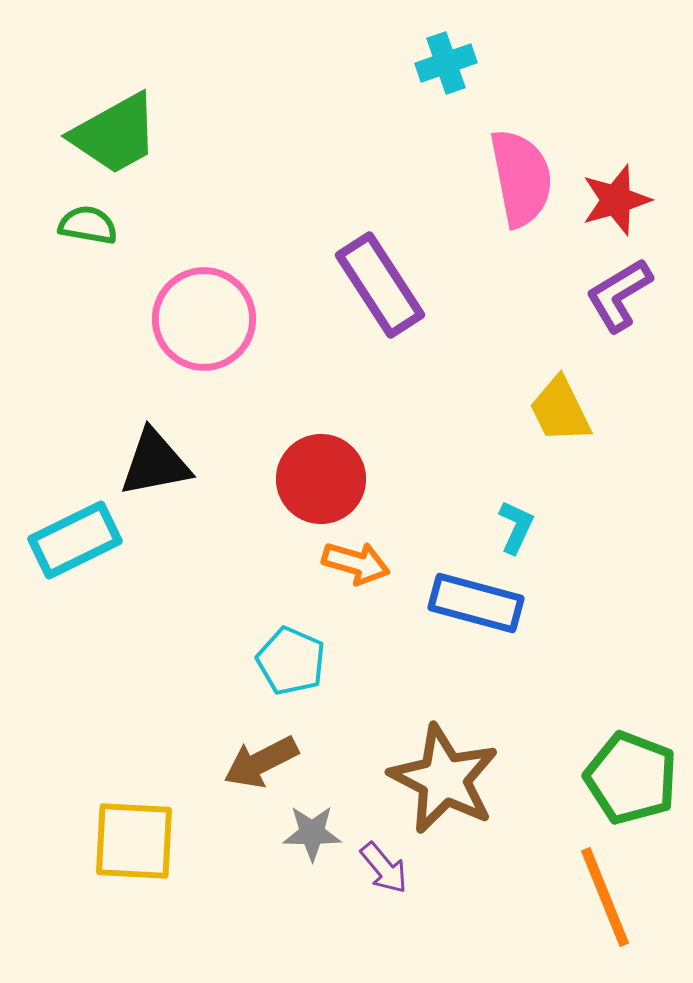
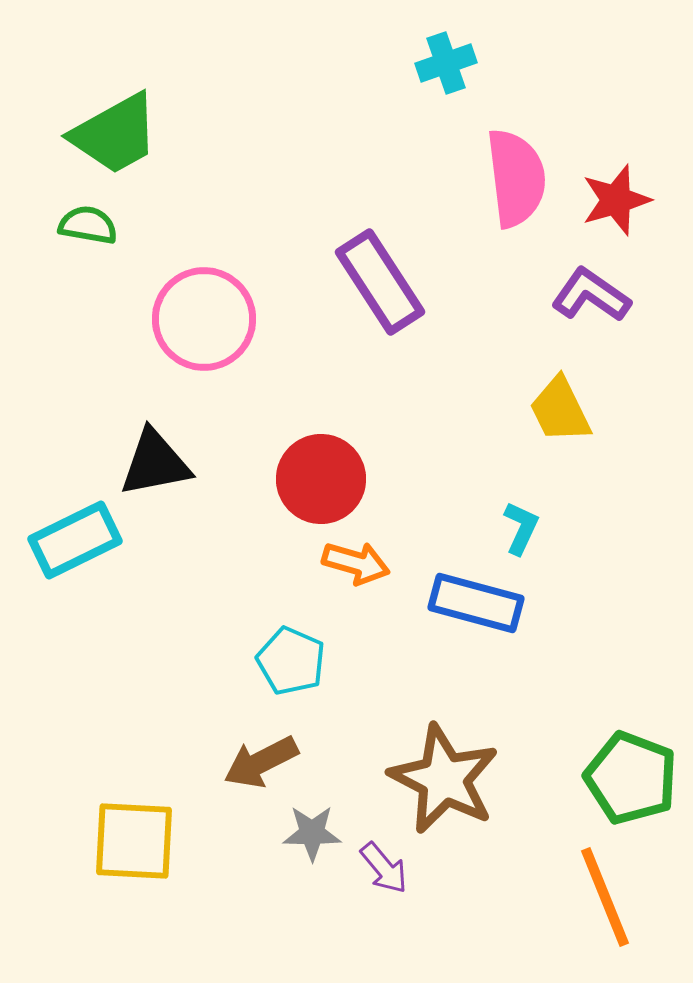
pink semicircle: moved 5 px left; rotated 4 degrees clockwise
purple rectangle: moved 3 px up
purple L-shape: moved 28 px left; rotated 66 degrees clockwise
cyan L-shape: moved 5 px right, 1 px down
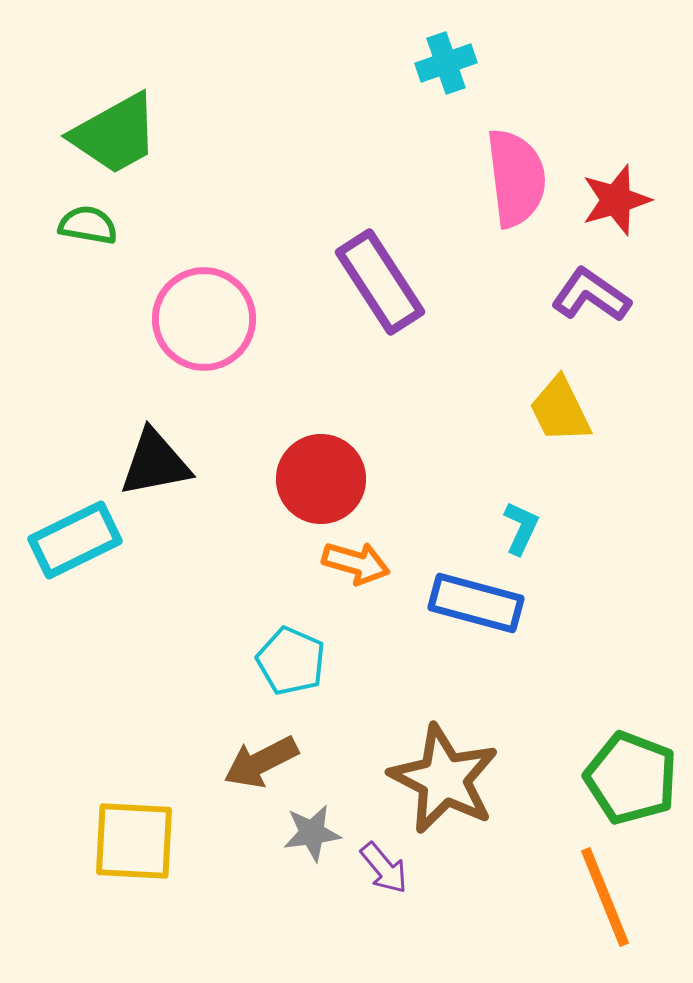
gray star: rotated 8 degrees counterclockwise
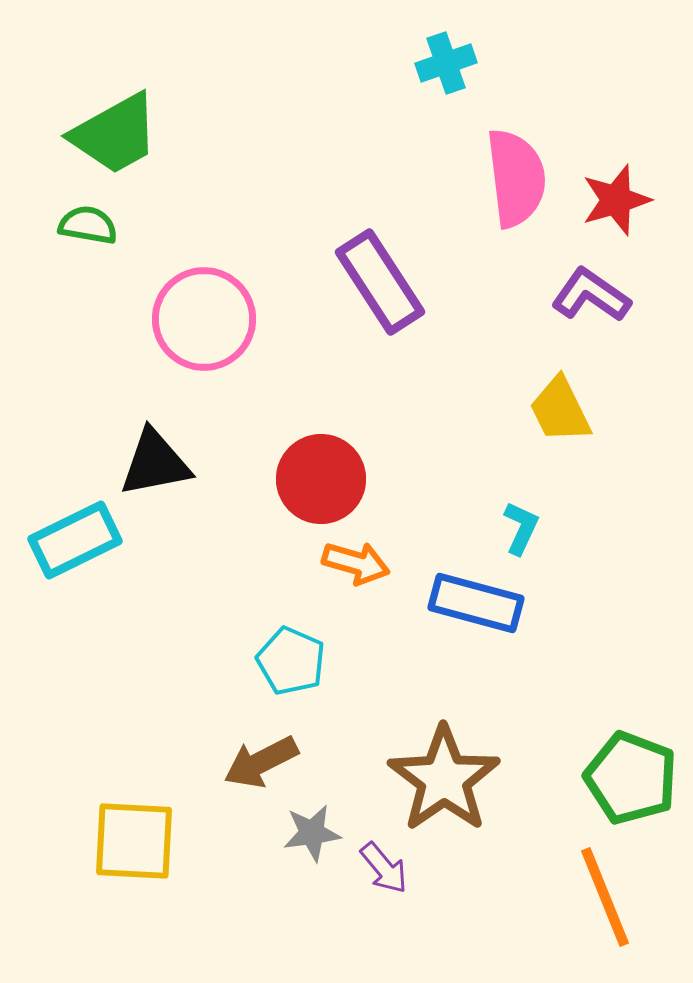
brown star: rotated 10 degrees clockwise
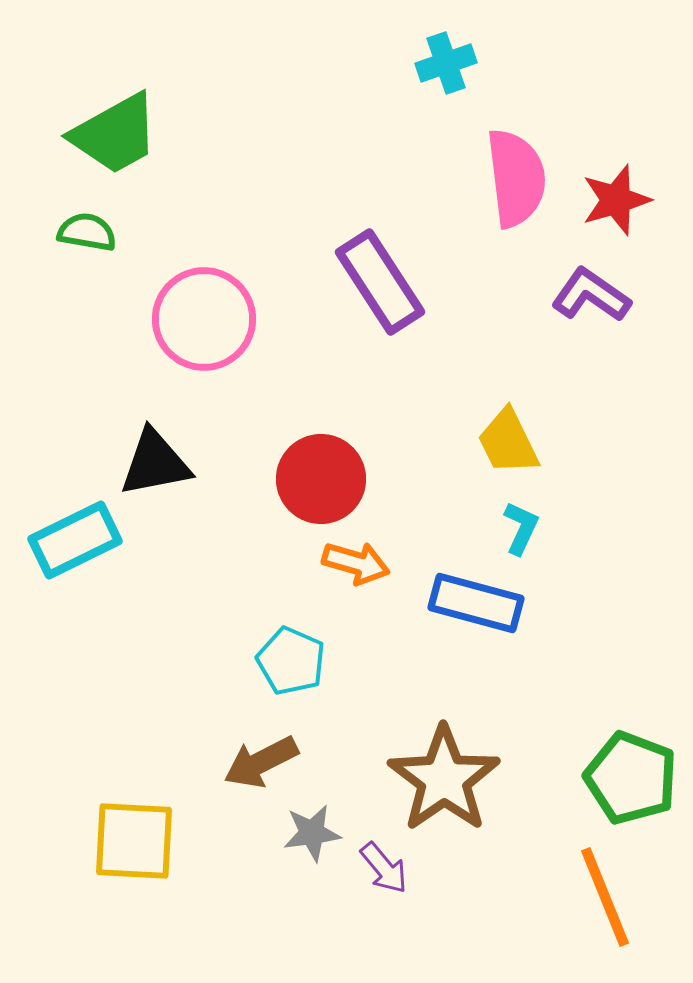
green semicircle: moved 1 px left, 7 px down
yellow trapezoid: moved 52 px left, 32 px down
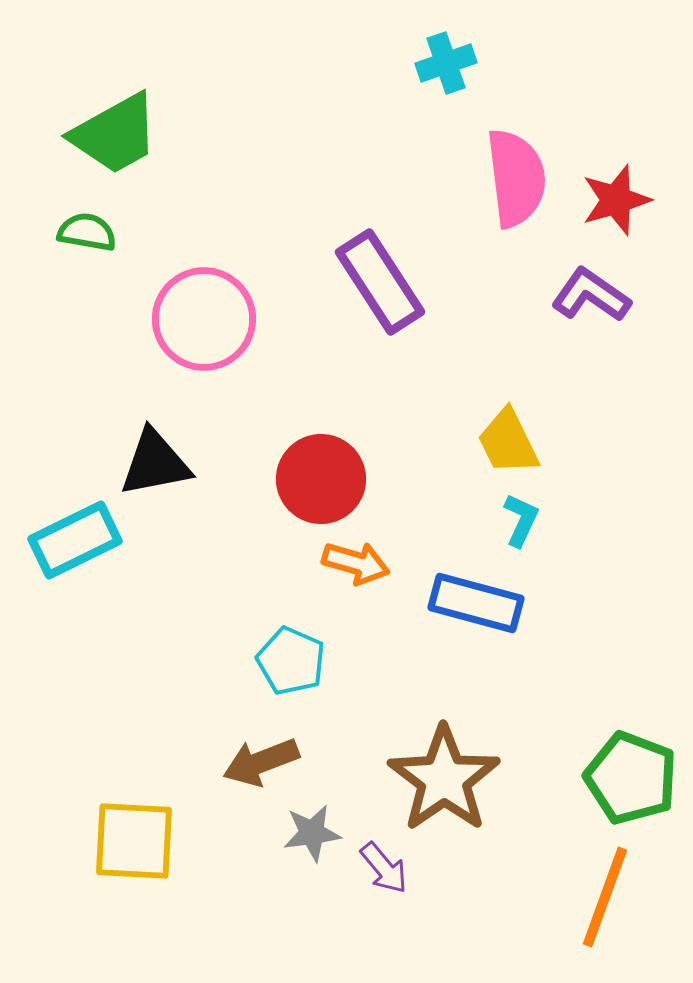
cyan L-shape: moved 8 px up
brown arrow: rotated 6 degrees clockwise
orange line: rotated 42 degrees clockwise
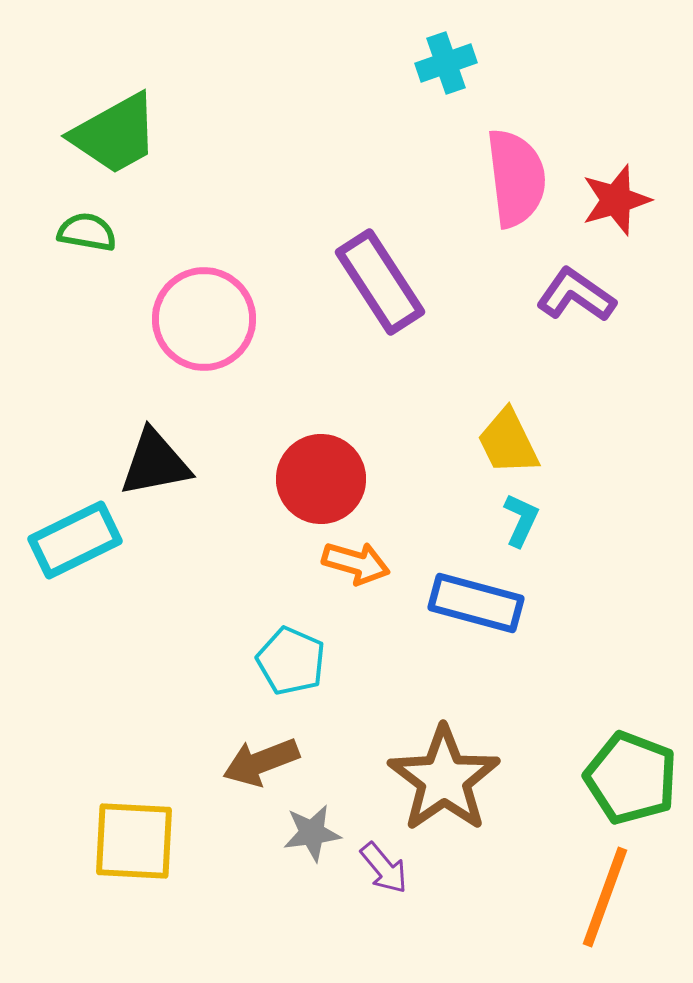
purple L-shape: moved 15 px left
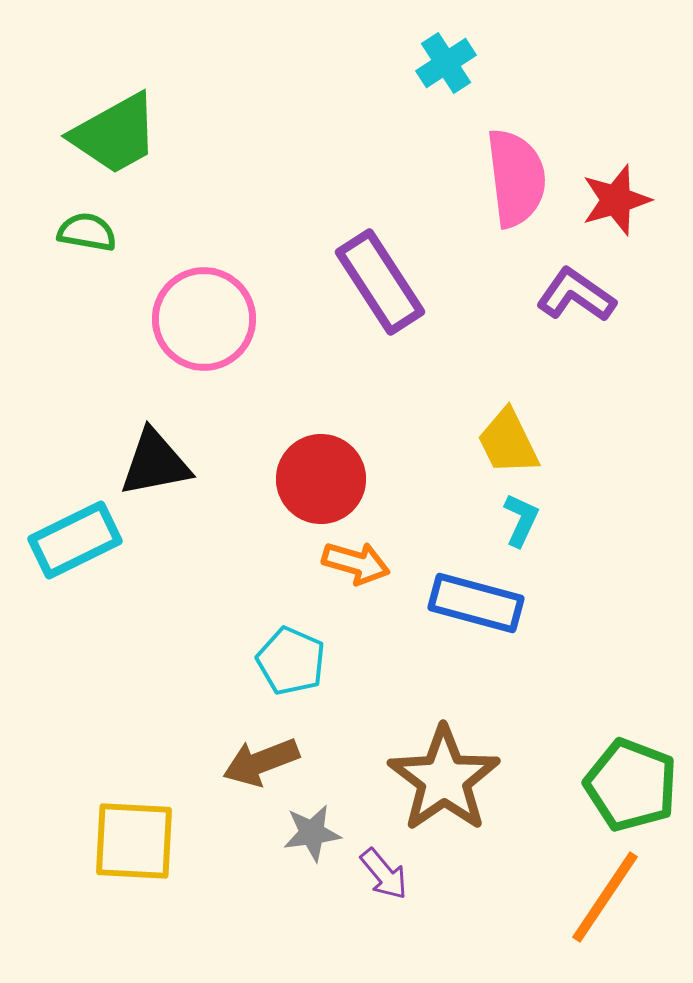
cyan cross: rotated 14 degrees counterclockwise
green pentagon: moved 7 px down
purple arrow: moved 6 px down
orange line: rotated 14 degrees clockwise
